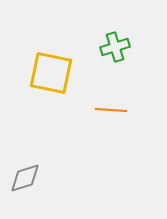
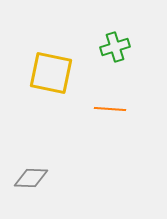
orange line: moved 1 px left, 1 px up
gray diamond: moved 6 px right; rotated 20 degrees clockwise
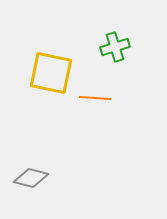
orange line: moved 15 px left, 11 px up
gray diamond: rotated 12 degrees clockwise
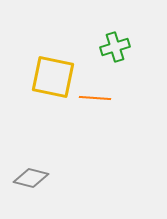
yellow square: moved 2 px right, 4 px down
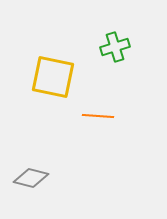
orange line: moved 3 px right, 18 px down
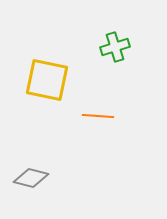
yellow square: moved 6 px left, 3 px down
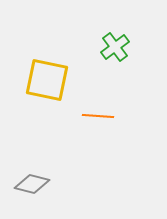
green cross: rotated 20 degrees counterclockwise
gray diamond: moved 1 px right, 6 px down
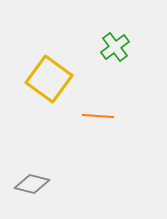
yellow square: moved 2 px right, 1 px up; rotated 24 degrees clockwise
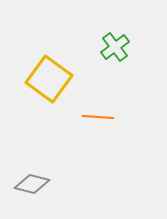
orange line: moved 1 px down
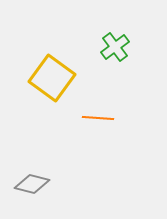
yellow square: moved 3 px right, 1 px up
orange line: moved 1 px down
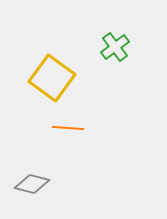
orange line: moved 30 px left, 10 px down
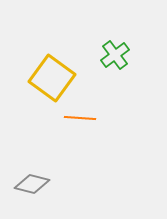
green cross: moved 8 px down
orange line: moved 12 px right, 10 px up
